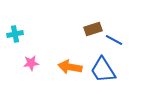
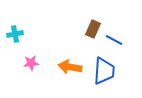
brown rectangle: rotated 48 degrees counterclockwise
blue trapezoid: moved 1 px right, 1 px down; rotated 144 degrees counterclockwise
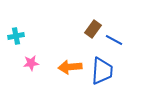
brown rectangle: rotated 12 degrees clockwise
cyan cross: moved 1 px right, 2 px down
orange arrow: rotated 15 degrees counterclockwise
blue trapezoid: moved 2 px left
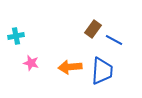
pink star: rotated 21 degrees clockwise
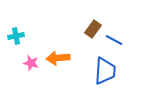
orange arrow: moved 12 px left, 9 px up
blue trapezoid: moved 3 px right
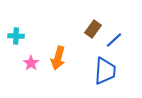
cyan cross: rotated 14 degrees clockwise
blue line: rotated 72 degrees counterclockwise
orange arrow: rotated 70 degrees counterclockwise
pink star: rotated 21 degrees clockwise
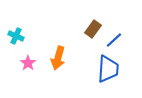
cyan cross: rotated 21 degrees clockwise
pink star: moved 3 px left
blue trapezoid: moved 3 px right, 2 px up
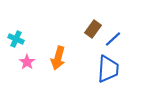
cyan cross: moved 3 px down
blue line: moved 1 px left, 1 px up
pink star: moved 1 px left, 1 px up
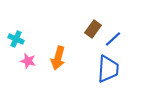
pink star: moved 1 px right, 1 px up; rotated 21 degrees counterclockwise
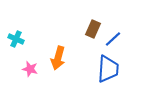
brown rectangle: rotated 12 degrees counterclockwise
pink star: moved 2 px right, 8 px down
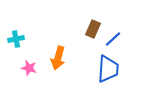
cyan cross: rotated 35 degrees counterclockwise
pink star: moved 1 px left, 1 px up
